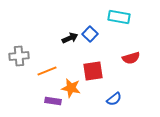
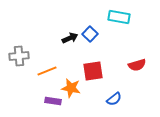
red semicircle: moved 6 px right, 7 px down
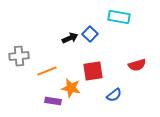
blue semicircle: moved 4 px up
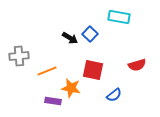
black arrow: rotated 56 degrees clockwise
red square: moved 1 px up; rotated 20 degrees clockwise
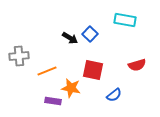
cyan rectangle: moved 6 px right, 3 px down
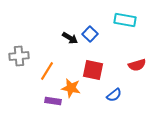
orange line: rotated 36 degrees counterclockwise
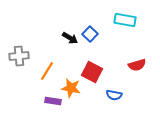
red square: moved 1 px left, 2 px down; rotated 15 degrees clockwise
blue semicircle: rotated 49 degrees clockwise
